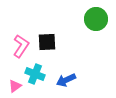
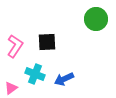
pink L-shape: moved 6 px left
blue arrow: moved 2 px left, 1 px up
pink triangle: moved 4 px left, 2 px down
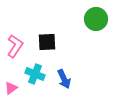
blue arrow: rotated 90 degrees counterclockwise
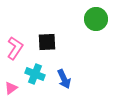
pink L-shape: moved 2 px down
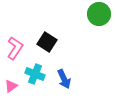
green circle: moved 3 px right, 5 px up
black square: rotated 36 degrees clockwise
pink triangle: moved 2 px up
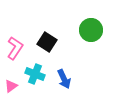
green circle: moved 8 px left, 16 px down
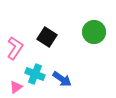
green circle: moved 3 px right, 2 px down
black square: moved 5 px up
blue arrow: moved 2 px left; rotated 30 degrees counterclockwise
pink triangle: moved 5 px right, 1 px down
